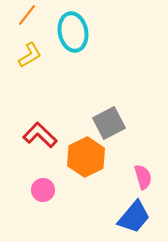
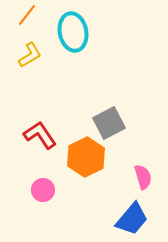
red L-shape: rotated 12 degrees clockwise
blue trapezoid: moved 2 px left, 2 px down
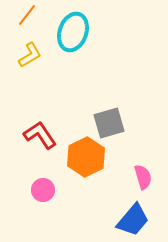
cyan ellipse: rotated 30 degrees clockwise
gray square: rotated 12 degrees clockwise
blue trapezoid: moved 1 px right, 1 px down
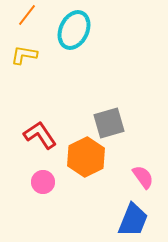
cyan ellipse: moved 1 px right, 2 px up; rotated 6 degrees clockwise
yellow L-shape: moved 6 px left; rotated 140 degrees counterclockwise
pink semicircle: rotated 20 degrees counterclockwise
pink circle: moved 8 px up
blue trapezoid: rotated 18 degrees counterclockwise
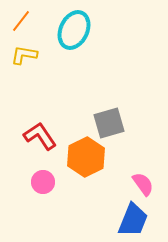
orange line: moved 6 px left, 6 px down
red L-shape: moved 1 px down
pink semicircle: moved 7 px down
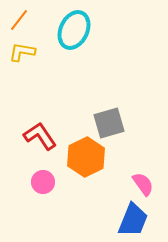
orange line: moved 2 px left, 1 px up
yellow L-shape: moved 2 px left, 3 px up
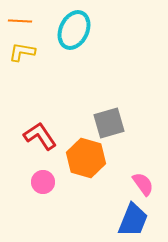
orange line: moved 1 px right, 1 px down; rotated 55 degrees clockwise
orange hexagon: moved 1 px down; rotated 18 degrees counterclockwise
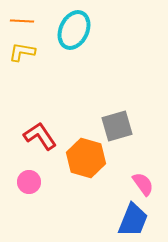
orange line: moved 2 px right
gray square: moved 8 px right, 3 px down
pink circle: moved 14 px left
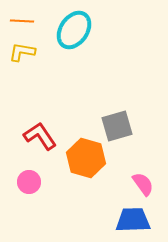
cyan ellipse: rotated 9 degrees clockwise
blue trapezoid: rotated 114 degrees counterclockwise
